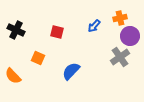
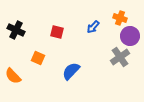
orange cross: rotated 32 degrees clockwise
blue arrow: moved 1 px left, 1 px down
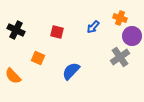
purple circle: moved 2 px right
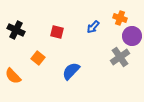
orange square: rotated 16 degrees clockwise
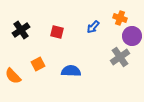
black cross: moved 5 px right; rotated 30 degrees clockwise
orange square: moved 6 px down; rotated 24 degrees clockwise
blue semicircle: rotated 48 degrees clockwise
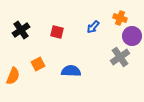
orange semicircle: rotated 114 degrees counterclockwise
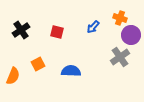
purple circle: moved 1 px left, 1 px up
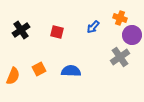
purple circle: moved 1 px right
orange square: moved 1 px right, 5 px down
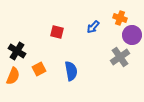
black cross: moved 4 px left, 21 px down; rotated 24 degrees counterclockwise
blue semicircle: rotated 78 degrees clockwise
